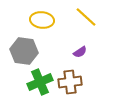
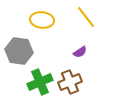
yellow line: rotated 10 degrees clockwise
gray hexagon: moved 5 px left
brown cross: rotated 15 degrees counterclockwise
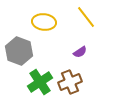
yellow ellipse: moved 2 px right, 2 px down
gray hexagon: rotated 12 degrees clockwise
green cross: rotated 10 degrees counterclockwise
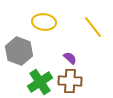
yellow line: moved 7 px right, 10 px down
purple semicircle: moved 10 px left, 6 px down; rotated 104 degrees counterclockwise
brown cross: moved 1 px up; rotated 25 degrees clockwise
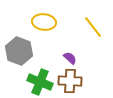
green cross: rotated 35 degrees counterclockwise
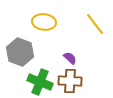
yellow line: moved 2 px right, 3 px up
gray hexagon: moved 1 px right, 1 px down
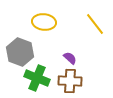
green cross: moved 3 px left, 4 px up
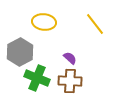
gray hexagon: rotated 12 degrees clockwise
